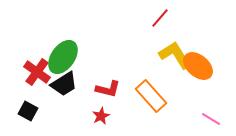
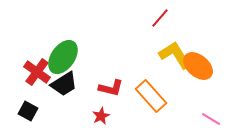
red L-shape: moved 3 px right, 1 px up
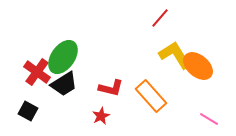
pink line: moved 2 px left
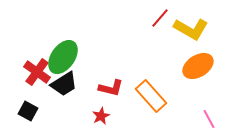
yellow L-shape: moved 16 px right, 26 px up; rotated 152 degrees clockwise
orange ellipse: rotated 72 degrees counterclockwise
pink line: rotated 30 degrees clockwise
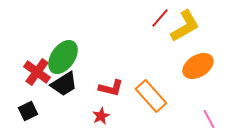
yellow L-shape: moved 6 px left, 3 px up; rotated 60 degrees counterclockwise
black square: rotated 36 degrees clockwise
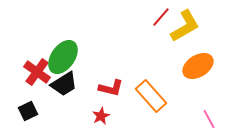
red line: moved 1 px right, 1 px up
